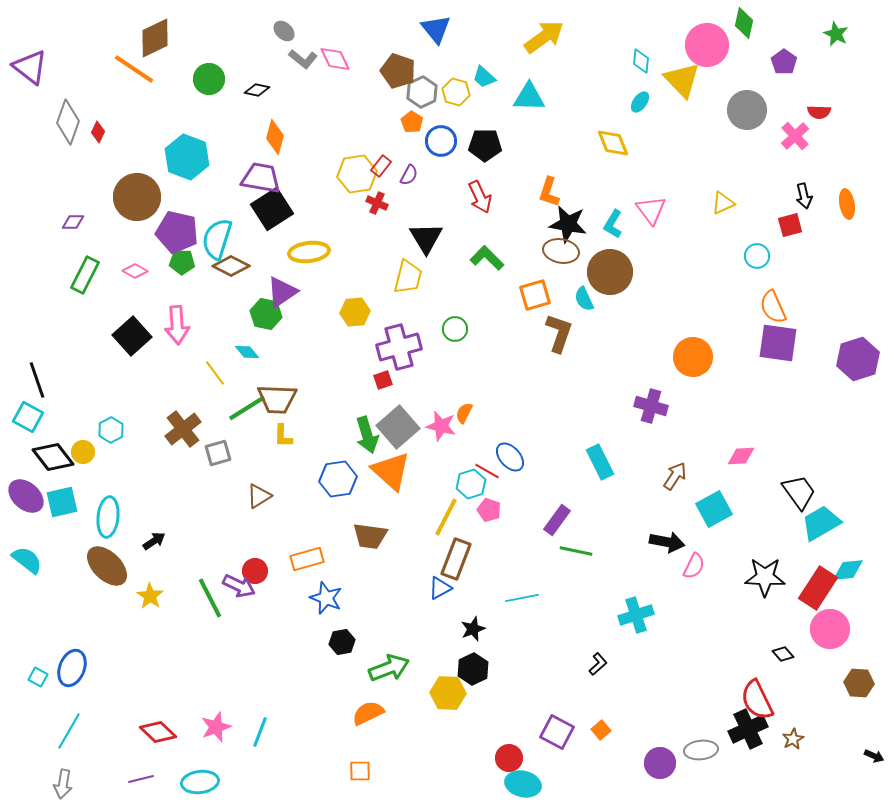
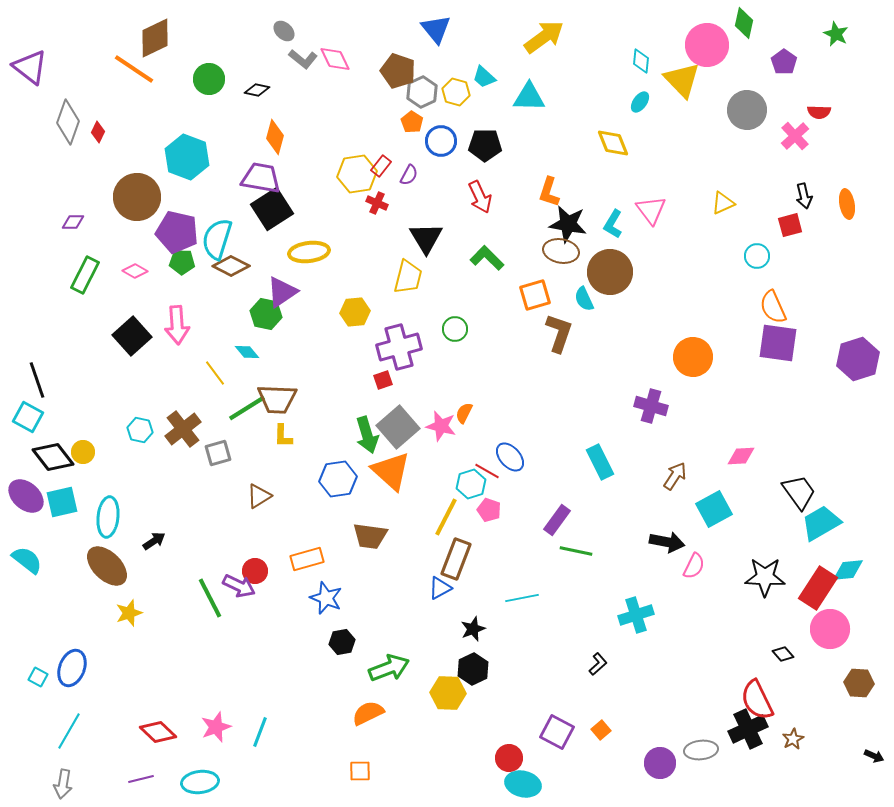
cyan hexagon at (111, 430): moved 29 px right; rotated 20 degrees counterclockwise
yellow star at (150, 596): moved 21 px left, 17 px down; rotated 20 degrees clockwise
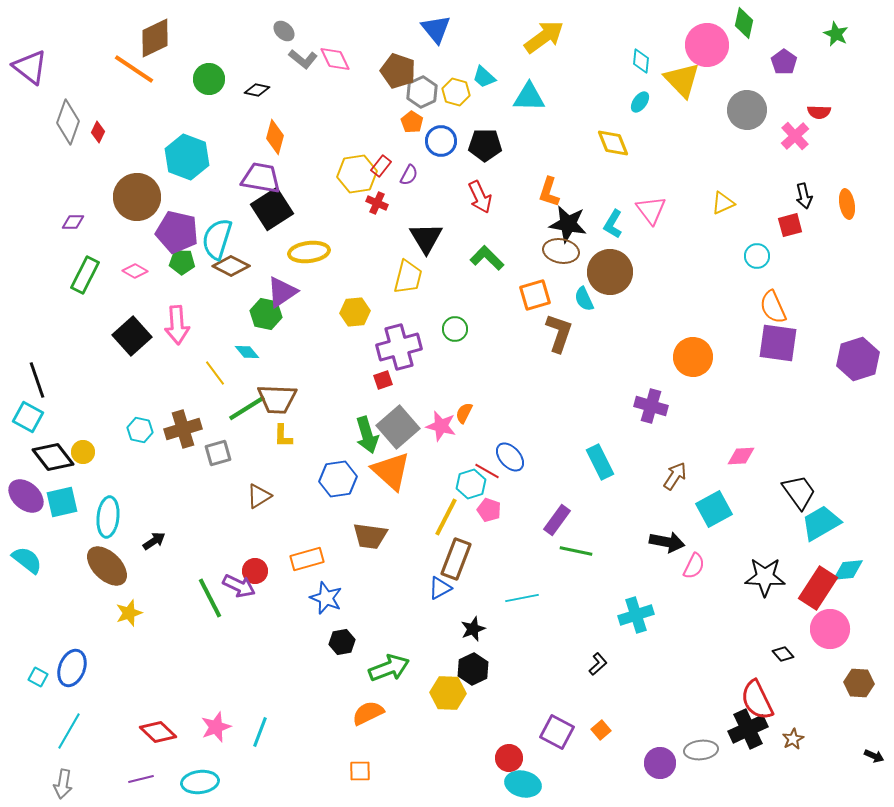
brown cross at (183, 429): rotated 21 degrees clockwise
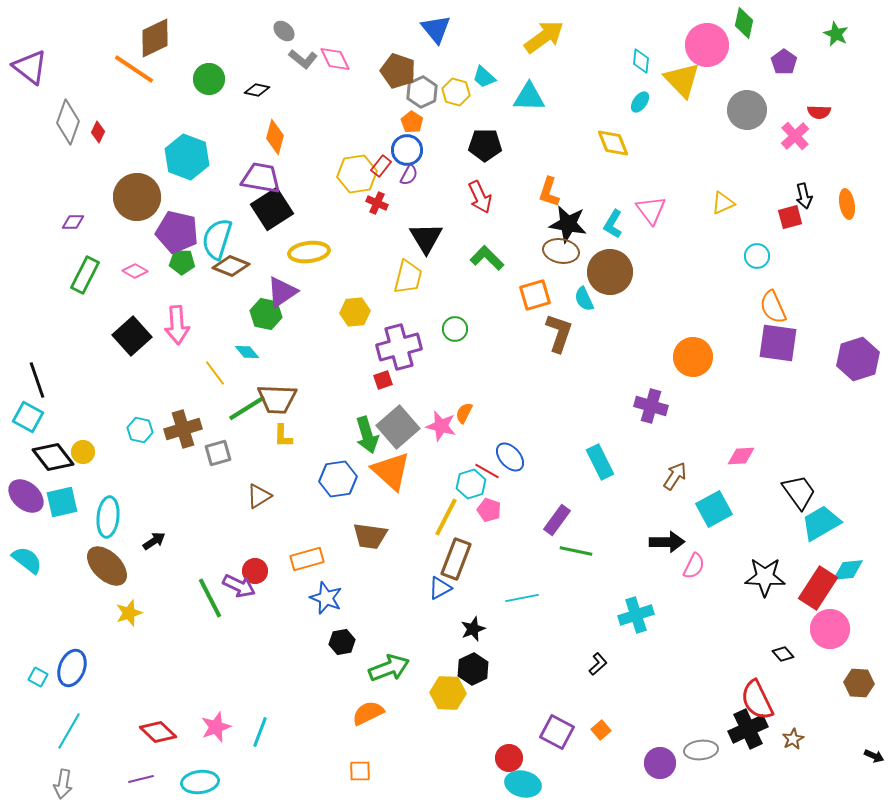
blue circle at (441, 141): moved 34 px left, 9 px down
red square at (790, 225): moved 8 px up
brown diamond at (231, 266): rotated 6 degrees counterclockwise
black arrow at (667, 542): rotated 12 degrees counterclockwise
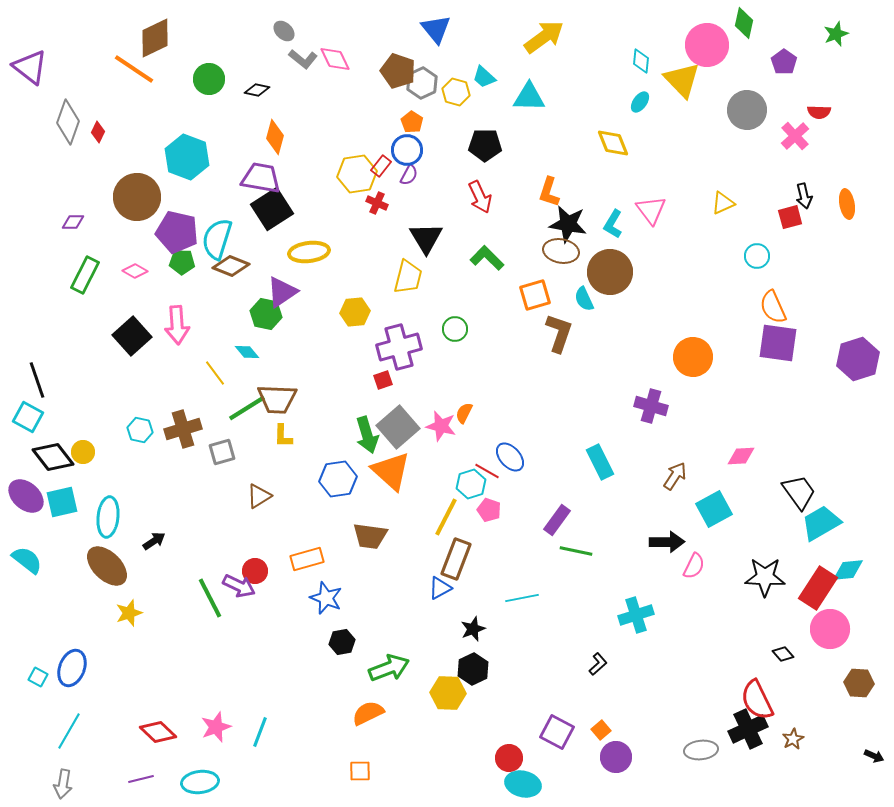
green star at (836, 34): rotated 25 degrees clockwise
gray hexagon at (422, 92): moved 9 px up
gray square at (218, 453): moved 4 px right, 1 px up
purple circle at (660, 763): moved 44 px left, 6 px up
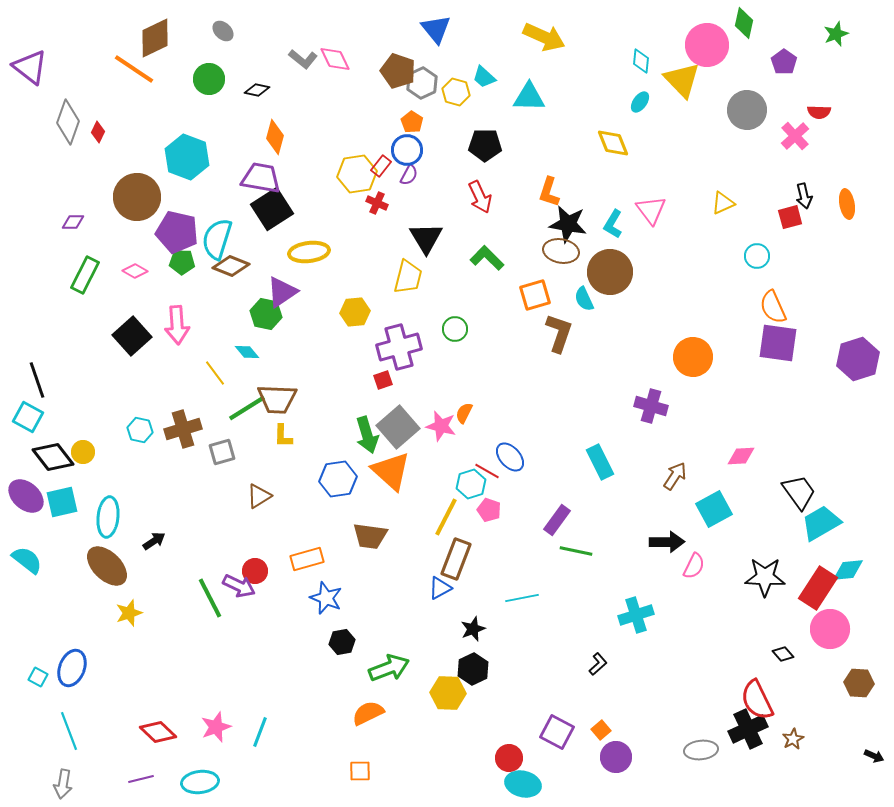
gray ellipse at (284, 31): moved 61 px left
yellow arrow at (544, 37): rotated 60 degrees clockwise
cyan line at (69, 731): rotated 51 degrees counterclockwise
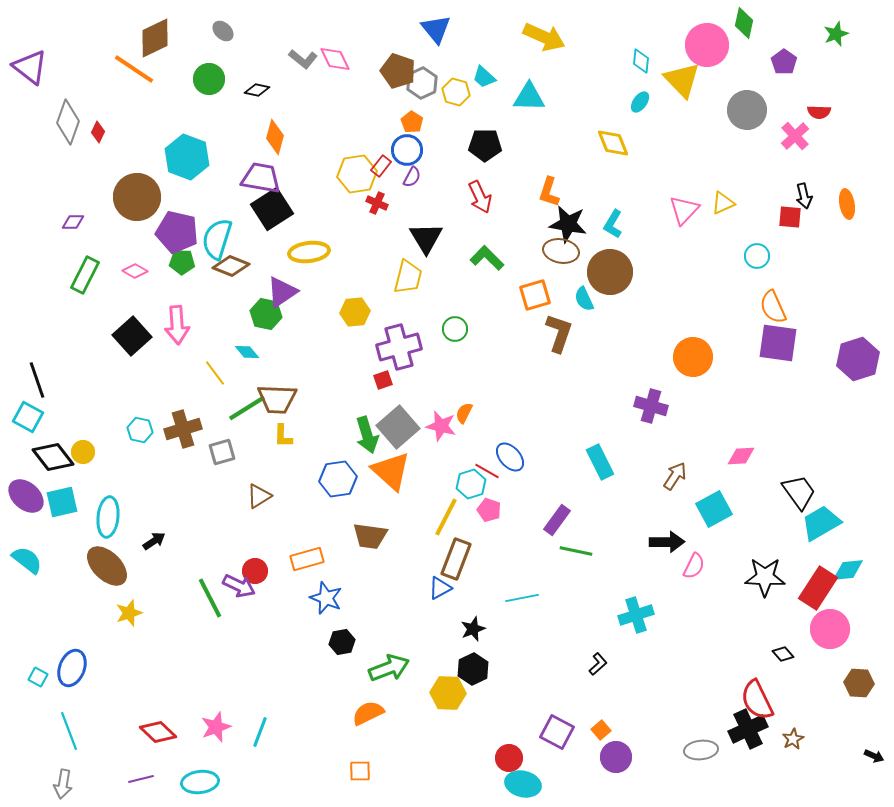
purple semicircle at (409, 175): moved 3 px right, 2 px down
pink triangle at (651, 210): moved 33 px right; rotated 20 degrees clockwise
red square at (790, 217): rotated 20 degrees clockwise
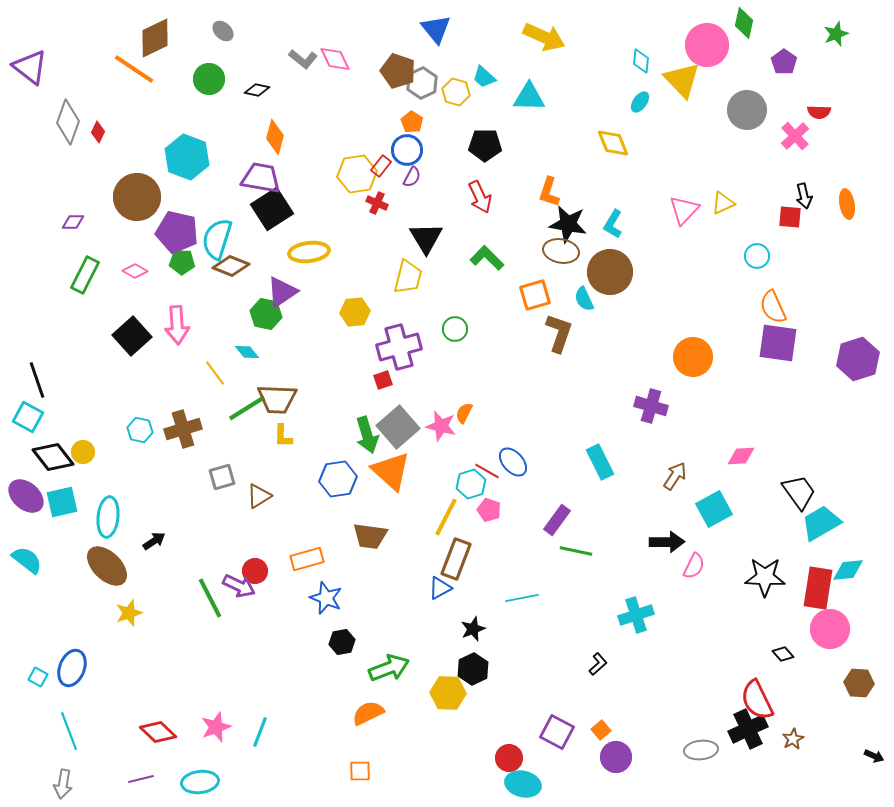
gray square at (222, 452): moved 25 px down
blue ellipse at (510, 457): moved 3 px right, 5 px down
red rectangle at (818, 588): rotated 24 degrees counterclockwise
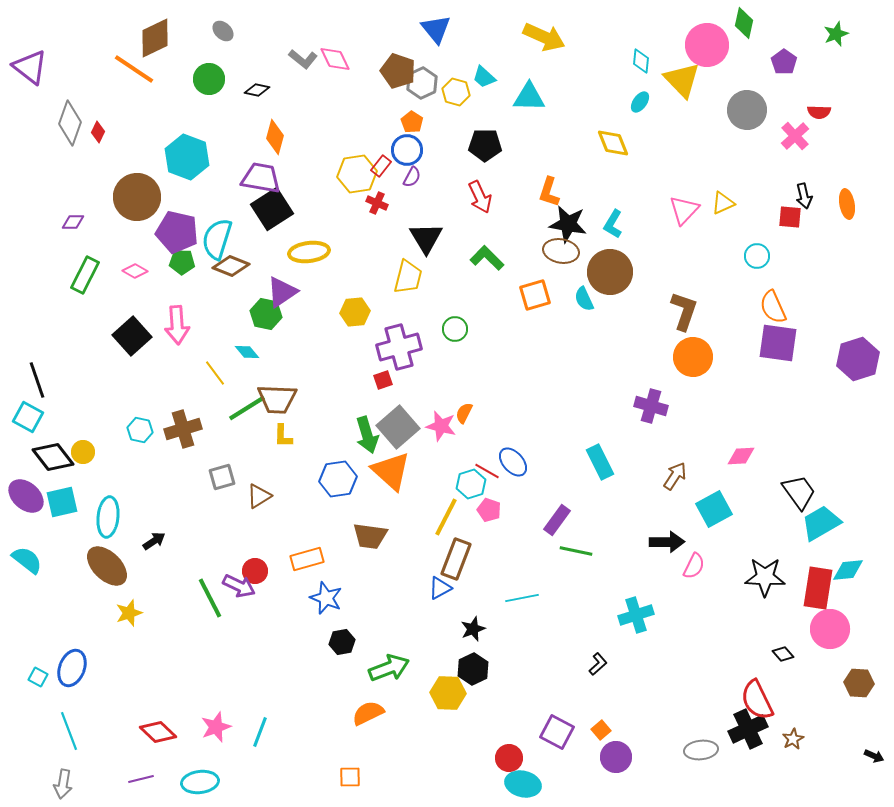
gray diamond at (68, 122): moved 2 px right, 1 px down
brown L-shape at (559, 333): moved 125 px right, 22 px up
orange square at (360, 771): moved 10 px left, 6 px down
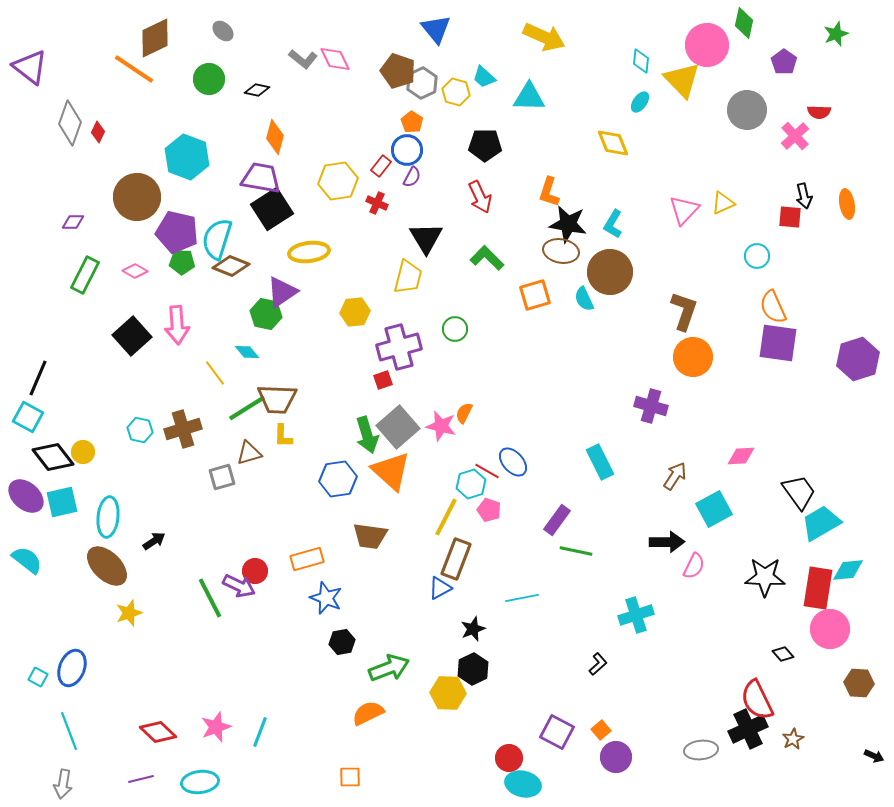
yellow hexagon at (357, 174): moved 19 px left, 7 px down
black line at (37, 380): moved 1 px right, 2 px up; rotated 42 degrees clockwise
brown triangle at (259, 496): moved 10 px left, 43 px up; rotated 16 degrees clockwise
